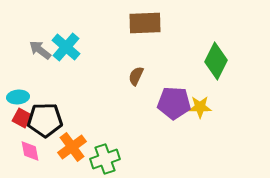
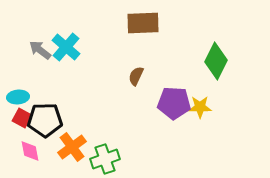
brown rectangle: moved 2 px left
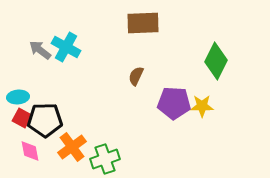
cyan cross: rotated 12 degrees counterclockwise
yellow star: moved 2 px right, 1 px up
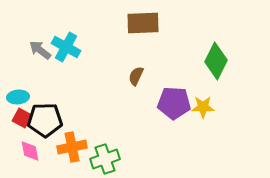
yellow star: moved 1 px right, 1 px down
orange cross: rotated 24 degrees clockwise
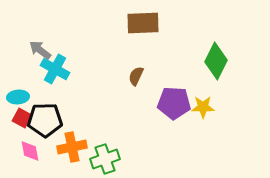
cyan cross: moved 11 px left, 22 px down
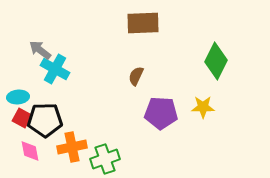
purple pentagon: moved 13 px left, 10 px down
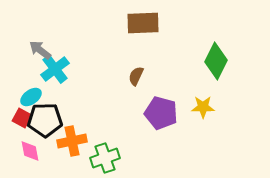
cyan cross: rotated 24 degrees clockwise
cyan ellipse: moved 13 px right; rotated 30 degrees counterclockwise
purple pentagon: rotated 12 degrees clockwise
orange cross: moved 6 px up
green cross: moved 1 px up
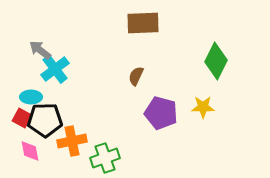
cyan ellipse: rotated 35 degrees clockwise
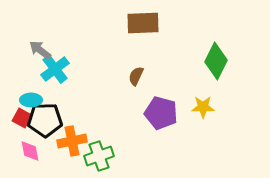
cyan ellipse: moved 3 px down
green cross: moved 6 px left, 2 px up
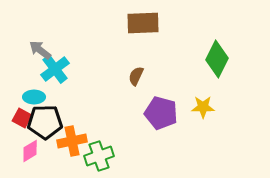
green diamond: moved 1 px right, 2 px up
cyan ellipse: moved 3 px right, 3 px up
black pentagon: moved 2 px down
pink diamond: rotated 70 degrees clockwise
